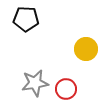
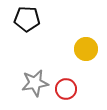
black pentagon: moved 1 px right
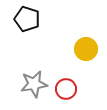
black pentagon: rotated 15 degrees clockwise
gray star: moved 1 px left, 1 px down
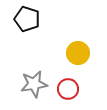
yellow circle: moved 8 px left, 4 px down
red circle: moved 2 px right
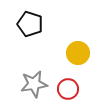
black pentagon: moved 3 px right, 5 px down
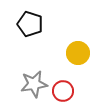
red circle: moved 5 px left, 2 px down
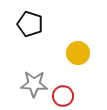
gray star: rotated 12 degrees clockwise
red circle: moved 5 px down
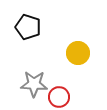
black pentagon: moved 2 px left, 3 px down
red circle: moved 4 px left, 1 px down
